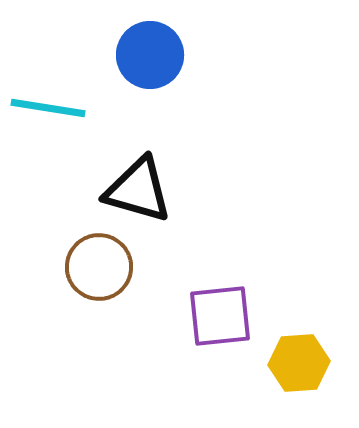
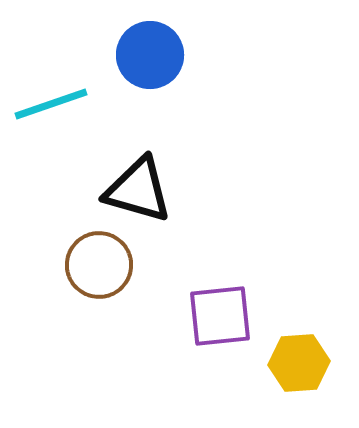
cyan line: moved 3 px right, 4 px up; rotated 28 degrees counterclockwise
brown circle: moved 2 px up
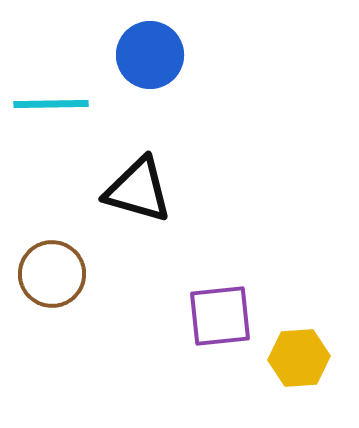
cyan line: rotated 18 degrees clockwise
brown circle: moved 47 px left, 9 px down
yellow hexagon: moved 5 px up
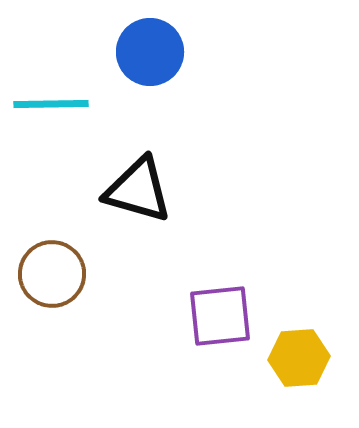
blue circle: moved 3 px up
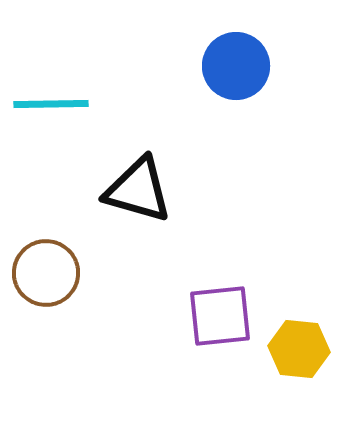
blue circle: moved 86 px right, 14 px down
brown circle: moved 6 px left, 1 px up
yellow hexagon: moved 9 px up; rotated 10 degrees clockwise
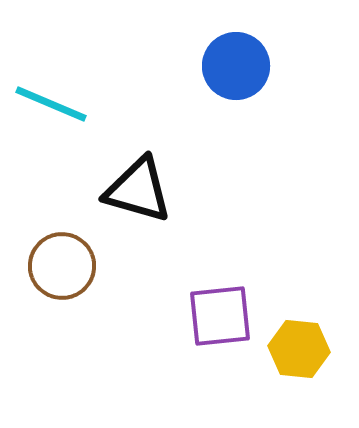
cyan line: rotated 24 degrees clockwise
brown circle: moved 16 px right, 7 px up
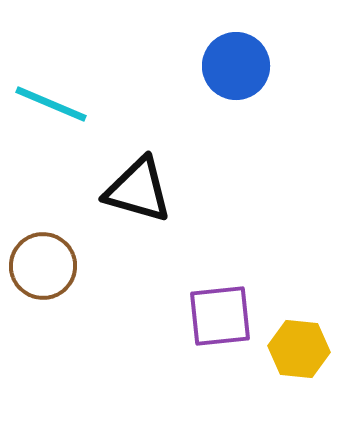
brown circle: moved 19 px left
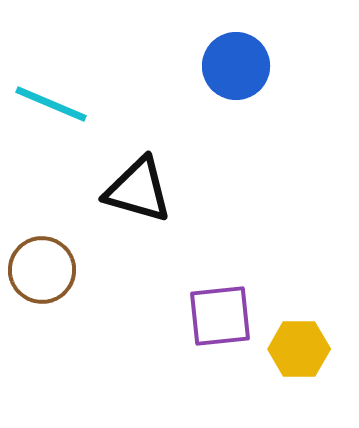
brown circle: moved 1 px left, 4 px down
yellow hexagon: rotated 6 degrees counterclockwise
